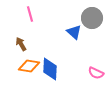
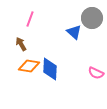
pink line: moved 5 px down; rotated 35 degrees clockwise
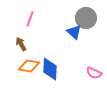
gray circle: moved 6 px left
pink semicircle: moved 2 px left
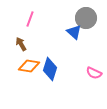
blue diamond: rotated 15 degrees clockwise
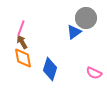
pink line: moved 9 px left, 9 px down
blue triangle: rotated 42 degrees clockwise
brown arrow: moved 1 px right, 2 px up
orange diamond: moved 6 px left, 8 px up; rotated 70 degrees clockwise
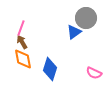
orange diamond: moved 1 px down
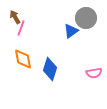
blue triangle: moved 3 px left, 1 px up
brown arrow: moved 7 px left, 25 px up
pink semicircle: rotated 35 degrees counterclockwise
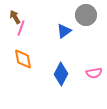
gray circle: moved 3 px up
blue triangle: moved 7 px left
blue diamond: moved 11 px right, 5 px down; rotated 10 degrees clockwise
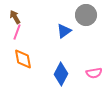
pink line: moved 4 px left, 4 px down
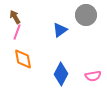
blue triangle: moved 4 px left, 1 px up
pink semicircle: moved 1 px left, 3 px down
